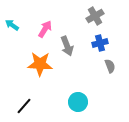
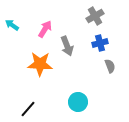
black line: moved 4 px right, 3 px down
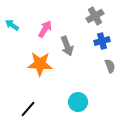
blue cross: moved 2 px right, 2 px up
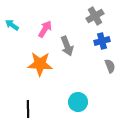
black line: rotated 42 degrees counterclockwise
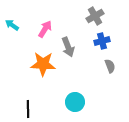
gray arrow: moved 1 px right, 1 px down
orange star: moved 3 px right
cyan circle: moved 3 px left
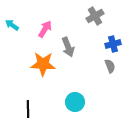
blue cross: moved 11 px right, 3 px down
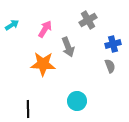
gray cross: moved 7 px left, 4 px down
cyan arrow: rotated 112 degrees clockwise
cyan circle: moved 2 px right, 1 px up
